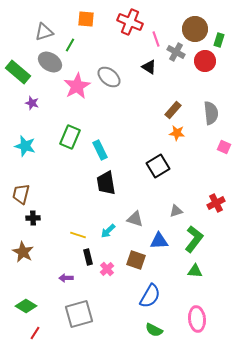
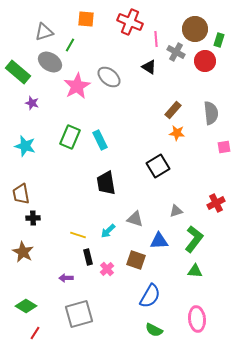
pink line at (156, 39): rotated 14 degrees clockwise
pink square at (224, 147): rotated 32 degrees counterclockwise
cyan rectangle at (100, 150): moved 10 px up
brown trapezoid at (21, 194): rotated 25 degrees counterclockwise
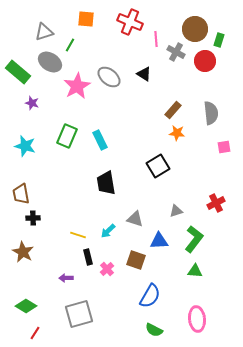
black triangle at (149, 67): moved 5 px left, 7 px down
green rectangle at (70, 137): moved 3 px left, 1 px up
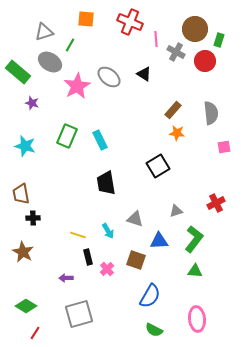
cyan arrow at (108, 231): rotated 77 degrees counterclockwise
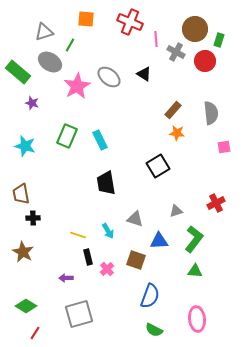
blue semicircle at (150, 296): rotated 10 degrees counterclockwise
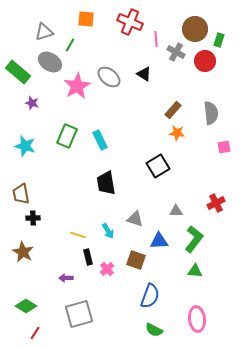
gray triangle at (176, 211): rotated 16 degrees clockwise
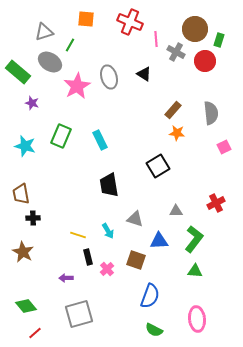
gray ellipse at (109, 77): rotated 35 degrees clockwise
green rectangle at (67, 136): moved 6 px left
pink square at (224, 147): rotated 16 degrees counterclockwise
black trapezoid at (106, 183): moved 3 px right, 2 px down
green diamond at (26, 306): rotated 20 degrees clockwise
red line at (35, 333): rotated 16 degrees clockwise
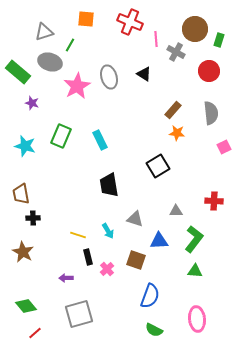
red circle at (205, 61): moved 4 px right, 10 px down
gray ellipse at (50, 62): rotated 15 degrees counterclockwise
red cross at (216, 203): moved 2 px left, 2 px up; rotated 30 degrees clockwise
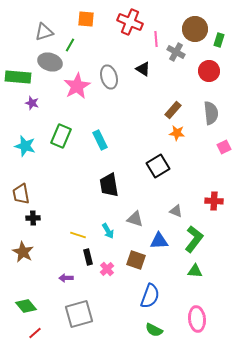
green rectangle at (18, 72): moved 5 px down; rotated 35 degrees counterclockwise
black triangle at (144, 74): moved 1 px left, 5 px up
gray triangle at (176, 211): rotated 24 degrees clockwise
